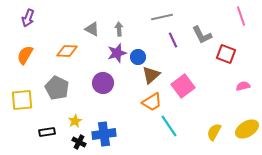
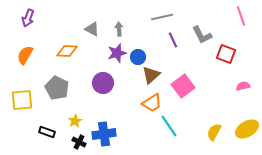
orange trapezoid: moved 1 px down
black rectangle: rotated 28 degrees clockwise
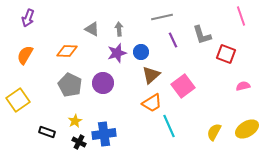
gray L-shape: rotated 10 degrees clockwise
blue circle: moved 3 px right, 5 px up
gray pentagon: moved 13 px right, 3 px up
yellow square: moved 4 px left; rotated 30 degrees counterclockwise
cyan line: rotated 10 degrees clockwise
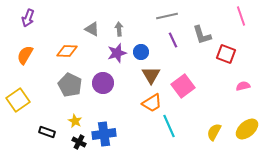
gray line: moved 5 px right, 1 px up
brown triangle: rotated 18 degrees counterclockwise
yellow star: rotated 16 degrees counterclockwise
yellow ellipse: rotated 10 degrees counterclockwise
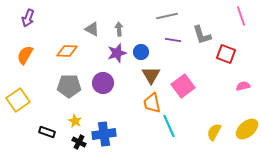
purple line: rotated 56 degrees counterclockwise
gray pentagon: moved 1 px left, 1 px down; rotated 25 degrees counterclockwise
orange trapezoid: rotated 110 degrees clockwise
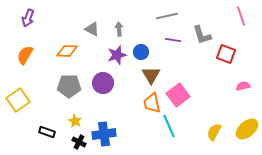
purple star: moved 2 px down
pink square: moved 5 px left, 9 px down
